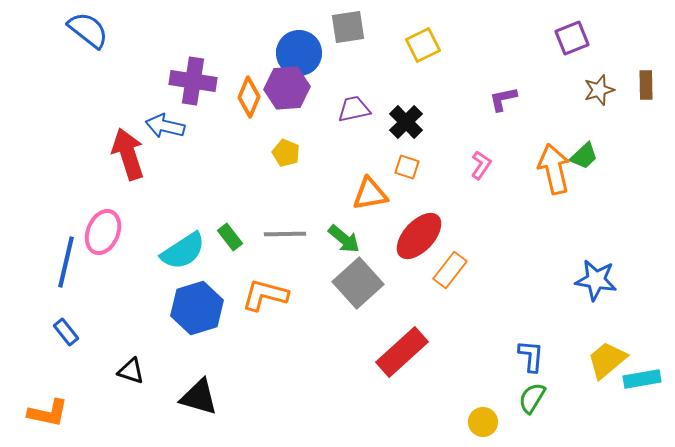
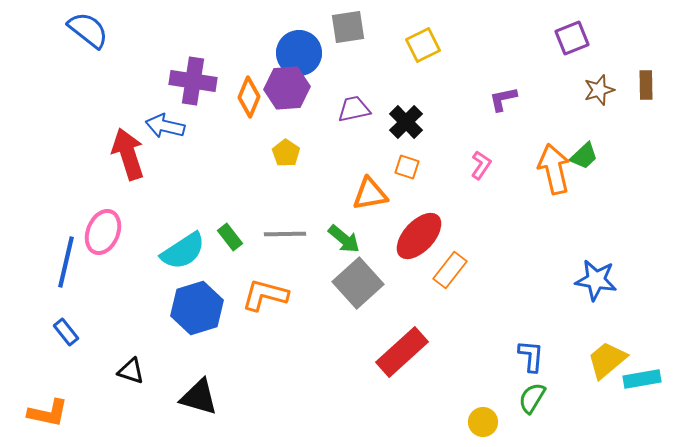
yellow pentagon at (286, 153): rotated 12 degrees clockwise
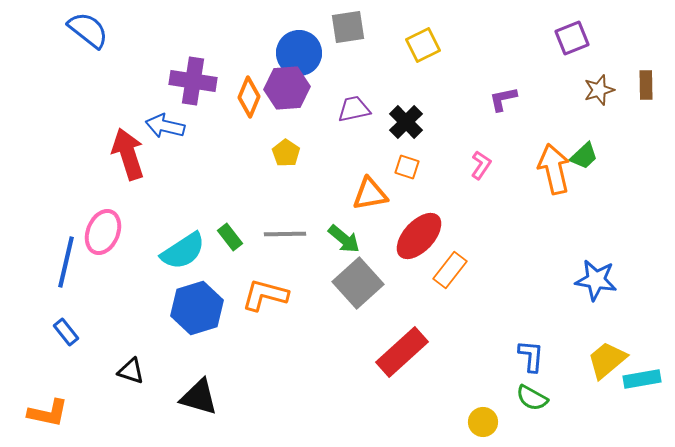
green semicircle at (532, 398): rotated 92 degrees counterclockwise
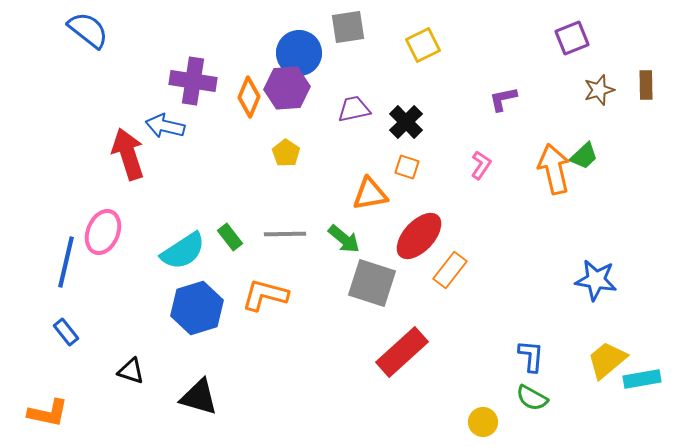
gray square at (358, 283): moved 14 px right; rotated 30 degrees counterclockwise
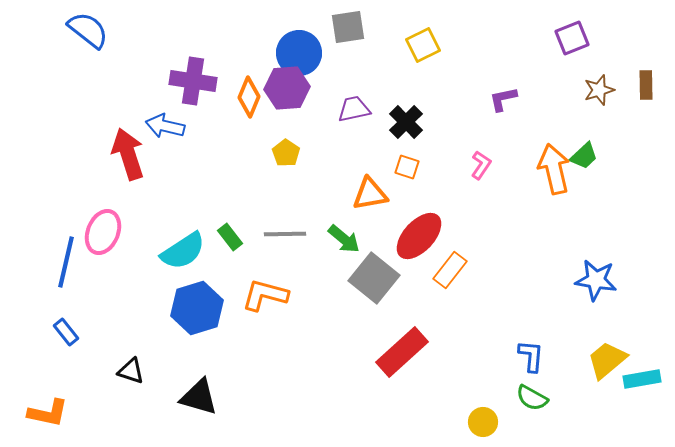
gray square at (372, 283): moved 2 px right, 5 px up; rotated 21 degrees clockwise
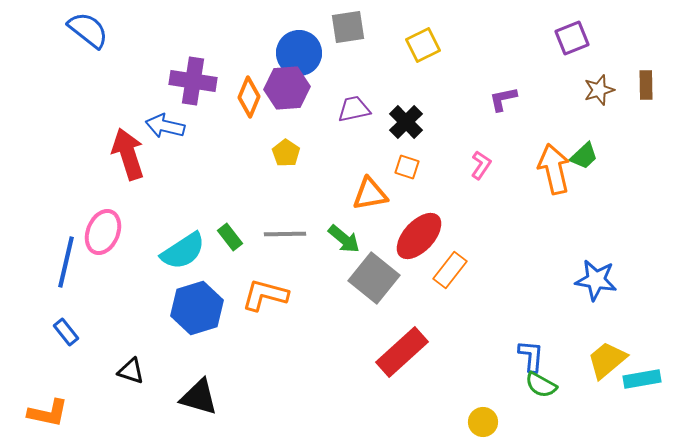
green semicircle at (532, 398): moved 9 px right, 13 px up
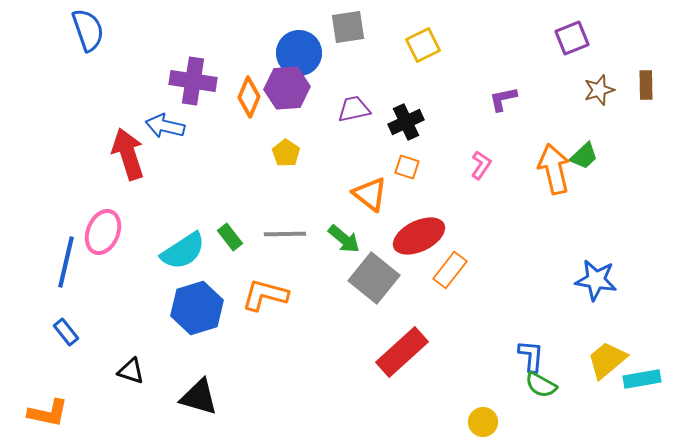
blue semicircle at (88, 30): rotated 33 degrees clockwise
black cross at (406, 122): rotated 20 degrees clockwise
orange triangle at (370, 194): rotated 48 degrees clockwise
red ellipse at (419, 236): rotated 21 degrees clockwise
